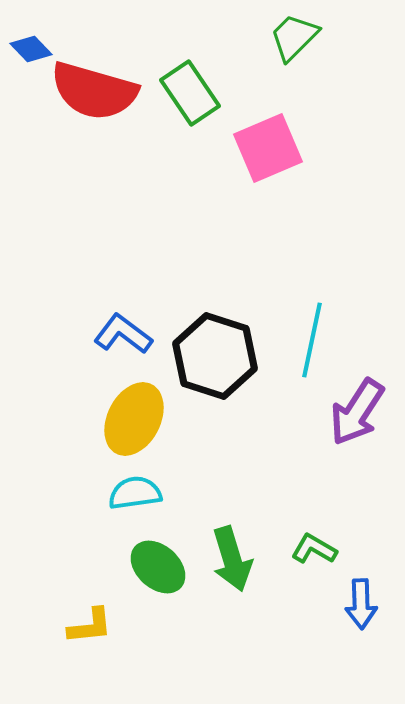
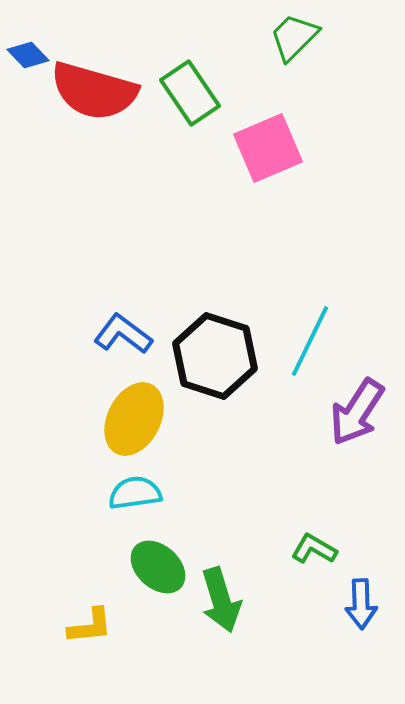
blue diamond: moved 3 px left, 6 px down
cyan line: moved 2 px left, 1 px down; rotated 14 degrees clockwise
green arrow: moved 11 px left, 41 px down
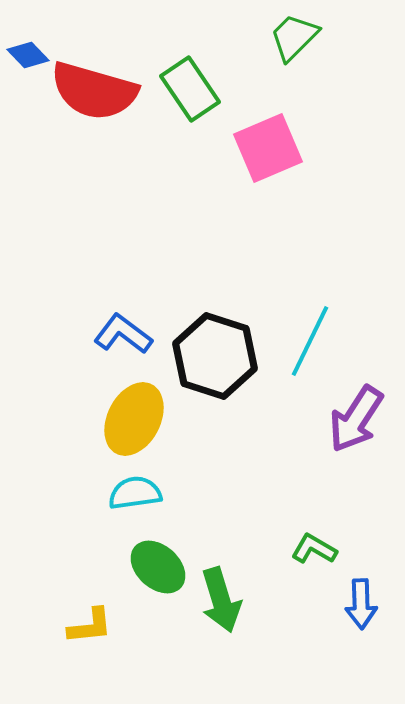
green rectangle: moved 4 px up
purple arrow: moved 1 px left, 7 px down
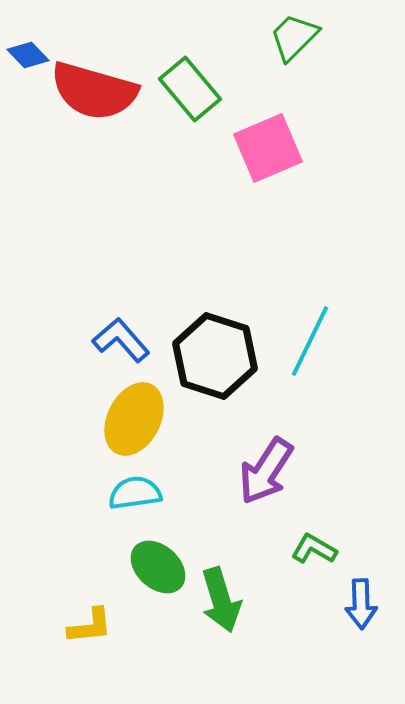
green rectangle: rotated 6 degrees counterclockwise
blue L-shape: moved 2 px left, 6 px down; rotated 12 degrees clockwise
purple arrow: moved 90 px left, 52 px down
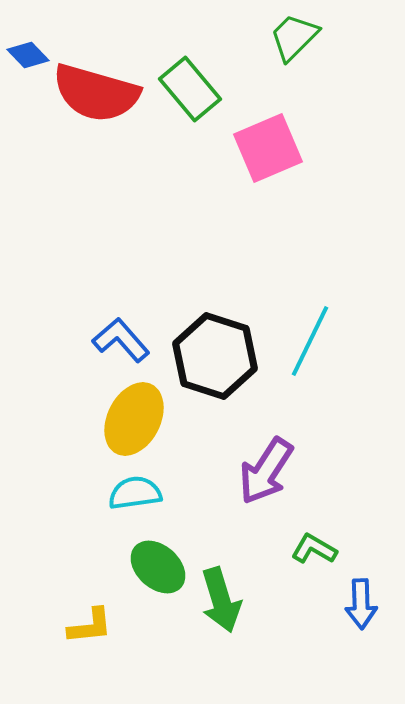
red semicircle: moved 2 px right, 2 px down
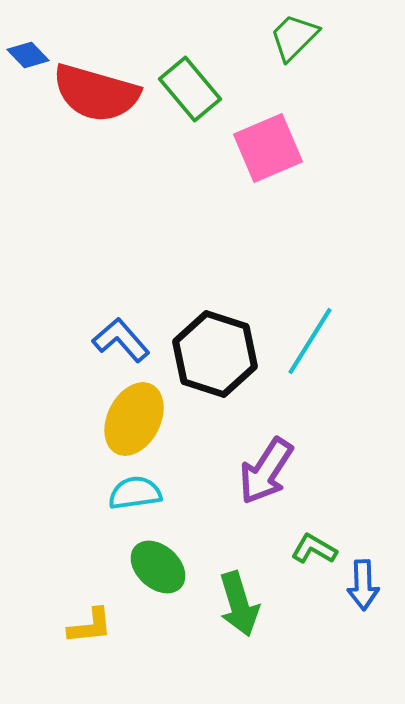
cyan line: rotated 6 degrees clockwise
black hexagon: moved 2 px up
green arrow: moved 18 px right, 4 px down
blue arrow: moved 2 px right, 19 px up
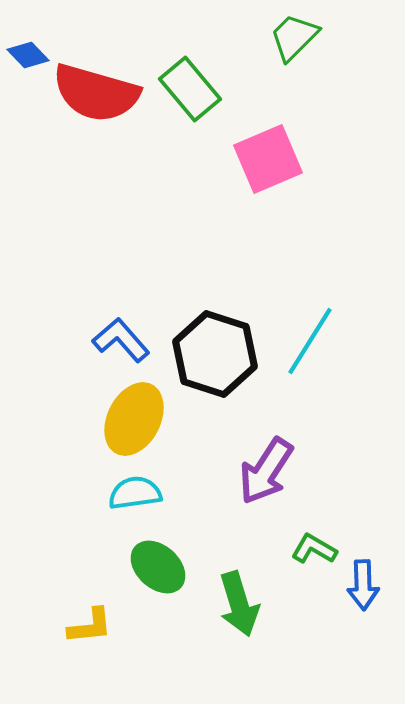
pink square: moved 11 px down
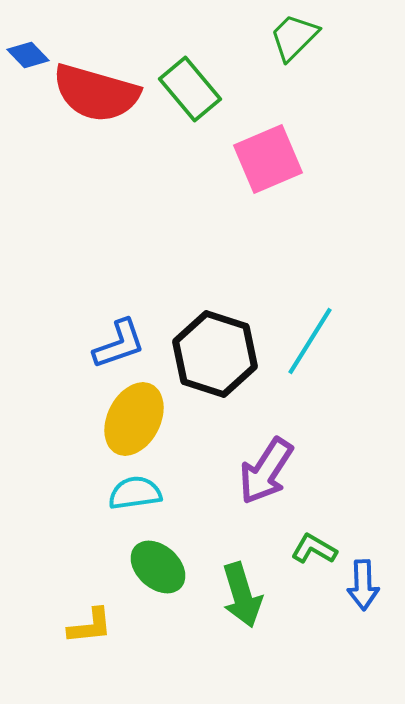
blue L-shape: moved 2 px left, 4 px down; rotated 112 degrees clockwise
green arrow: moved 3 px right, 9 px up
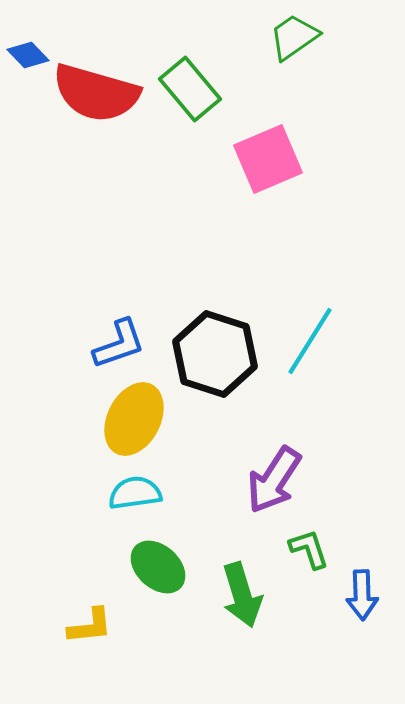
green trapezoid: rotated 10 degrees clockwise
purple arrow: moved 8 px right, 9 px down
green L-shape: moved 5 px left; rotated 42 degrees clockwise
blue arrow: moved 1 px left, 10 px down
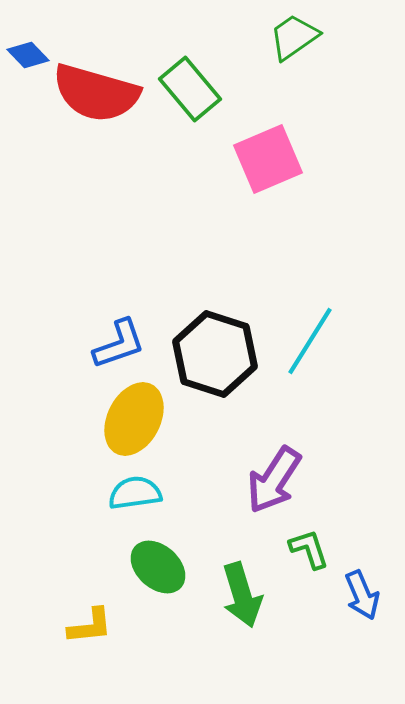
blue arrow: rotated 21 degrees counterclockwise
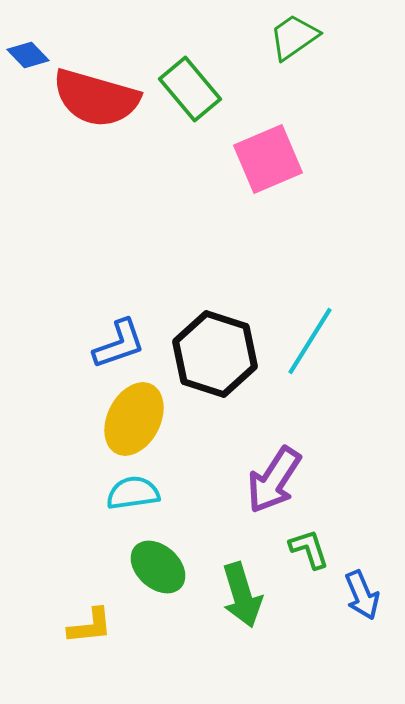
red semicircle: moved 5 px down
cyan semicircle: moved 2 px left
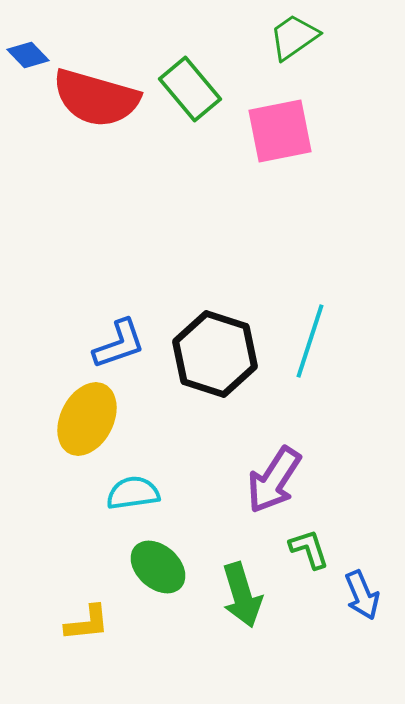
pink square: moved 12 px right, 28 px up; rotated 12 degrees clockwise
cyan line: rotated 14 degrees counterclockwise
yellow ellipse: moved 47 px left
yellow L-shape: moved 3 px left, 3 px up
